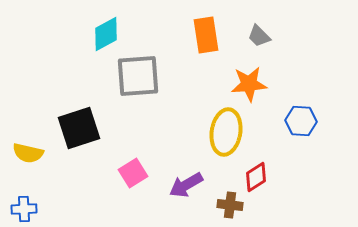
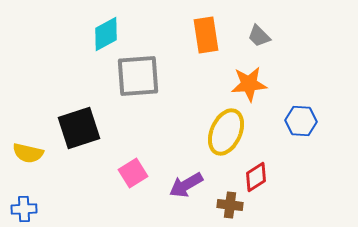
yellow ellipse: rotated 15 degrees clockwise
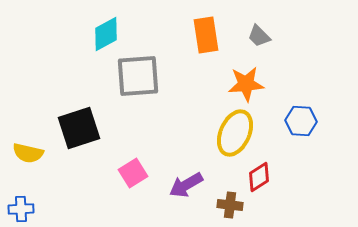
orange star: moved 3 px left
yellow ellipse: moved 9 px right, 1 px down
red diamond: moved 3 px right
blue cross: moved 3 px left
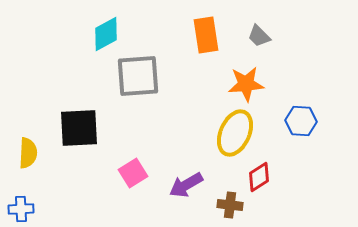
black square: rotated 15 degrees clockwise
yellow semicircle: rotated 100 degrees counterclockwise
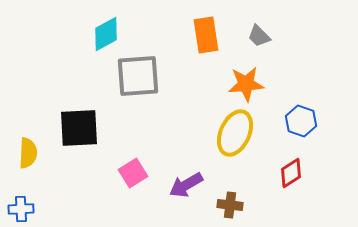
blue hexagon: rotated 16 degrees clockwise
red diamond: moved 32 px right, 4 px up
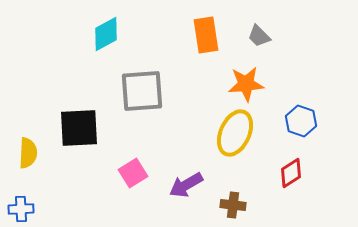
gray square: moved 4 px right, 15 px down
brown cross: moved 3 px right
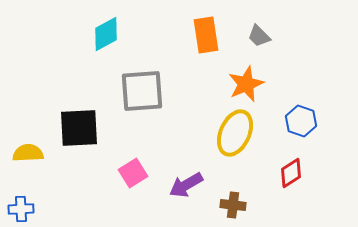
orange star: rotated 18 degrees counterclockwise
yellow semicircle: rotated 96 degrees counterclockwise
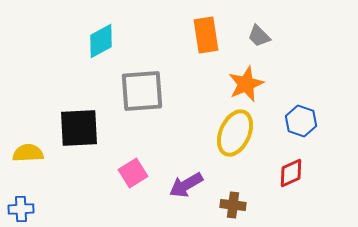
cyan diamond: moved 5 px left, 7 px down
red diamond: rotated 8 degrees clockwise
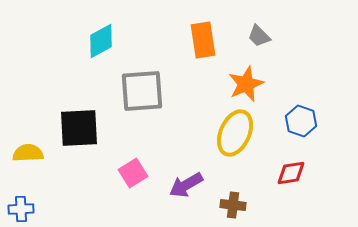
orange rectangle: moved 3 px left, 5 px down
red diamond: rotated 16 degrees clockwise
